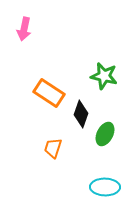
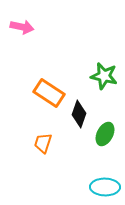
pink arrow: moved 2 px left, 2 px up; rotated 90 degrees counterclockwise
black diamond: moved 2 px left
orange trapezoid: moved 10 px left, 5 px up
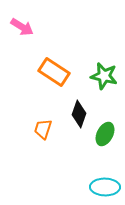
pink arrow: rotated 20 degrees clockwise
orange rectangle: moved 5 px right, 21 px up
orange trapezoid: moved 14 px up
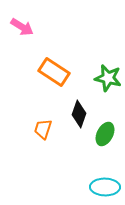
green star: moved 4 px right, 2 px down
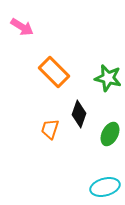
orange rectangle: rotated 12 degrees clockwise
orange trapezoid: moved 7 px right
green ellipse: moved 5 px right
cyan ellipse: rotated 16 degrees counterclockwise
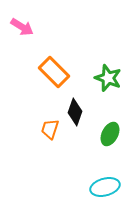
green star: rotated 8 degrees clockwise
black diamond: moved 4 px left, 2 px up
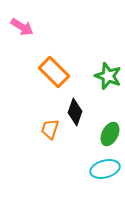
green star: moved 2 px up
cyan ellipse: moved 18 px up
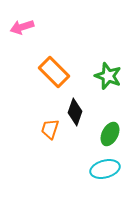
pink arrow: rotated 130 degrees clockwise
